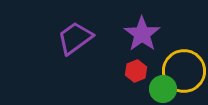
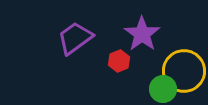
red hexagon: moved 17 px left, 10 px up
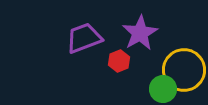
purple star: moved 2 px left, 1 px up; rotated 6 degrees clockwise
purple trapezoid: moved 9 px right; rotated 15 degrees clockwise
yellow circle: moved 1 px up
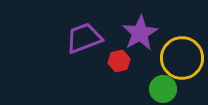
red hexagon: rotated 10 degrees clockwise
yellow circle: moved 2 px left, 12 px up
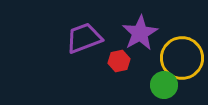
green circle: moved 1 px right, 4 px up
